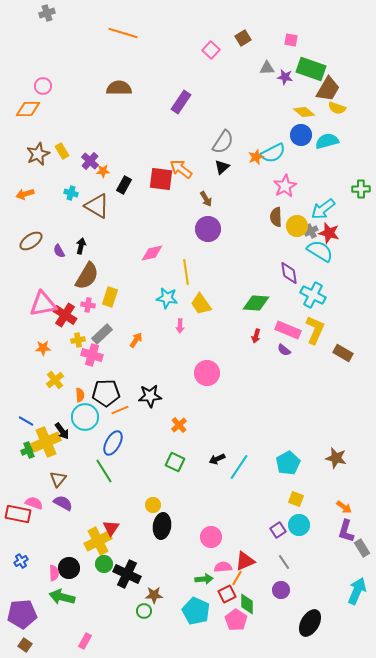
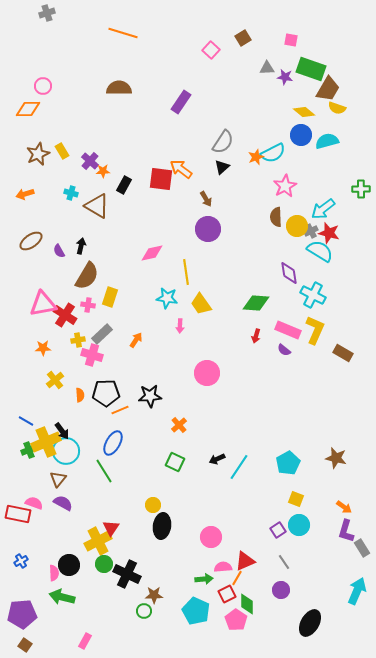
cyan circle at (85, 417): moved 19 px left, 34 px down
black circle at (69, 568): moved 3 px up
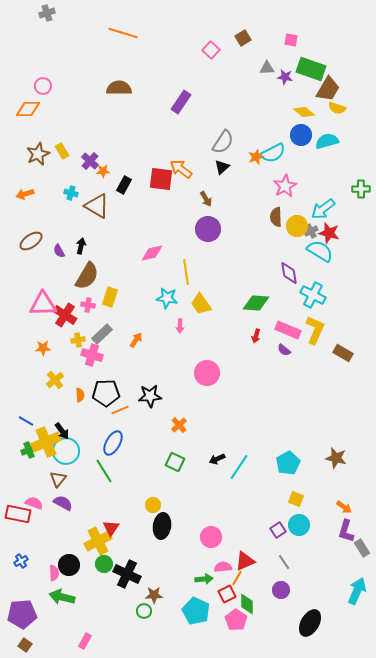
pink triangle at (43, 304): rotated 8 degrees clockwise
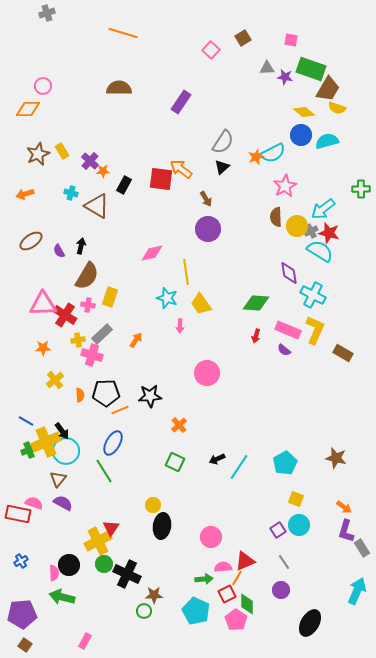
cyan star at (167, 298): rotated 10 degrees clockwise
cyan pentagon at (288, 463): moved 3 px left
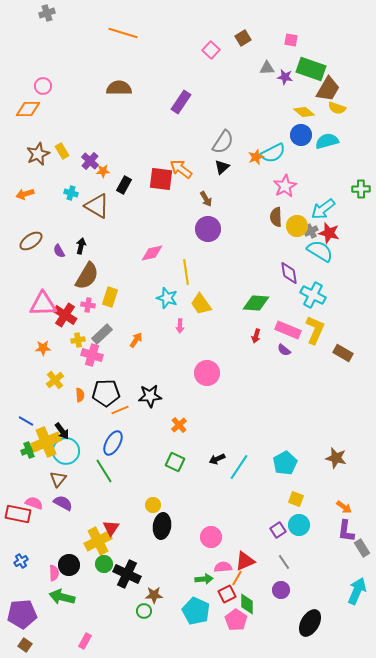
purple L-shape at (346, 531): rotated 10 degrees counterclockwise
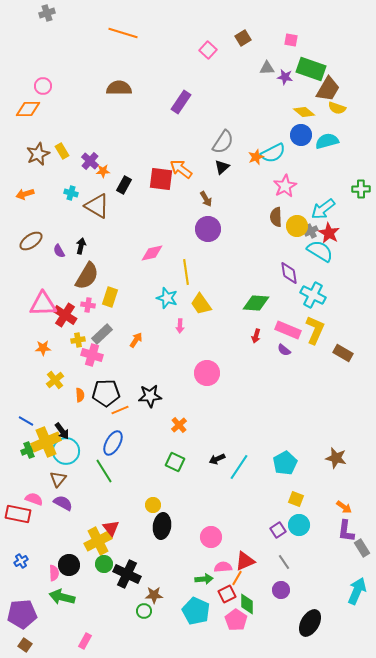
pink square at (211, 50): moved 3 px left
red star at (329, 233): rotated 15 degrees clockwise
pink semicircle at (34, 503): moved 4 px up
red triangle at (111, 528): rotated 12 degrees counterclockwise
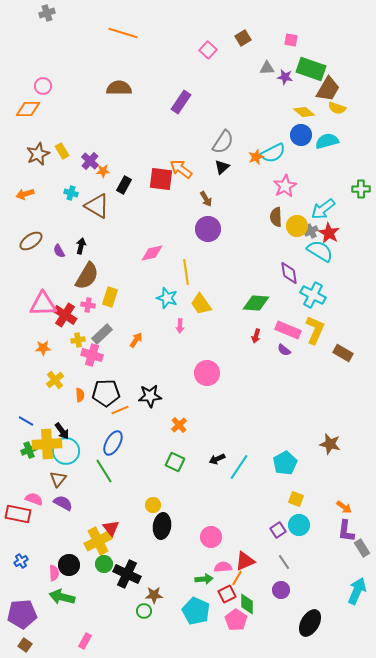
yellow cross at (46, 442): moved 1 px right, 2 px down; rotated 20 degrees clockwise
brown star at (336, 458): moved 6 px left, 14 px up
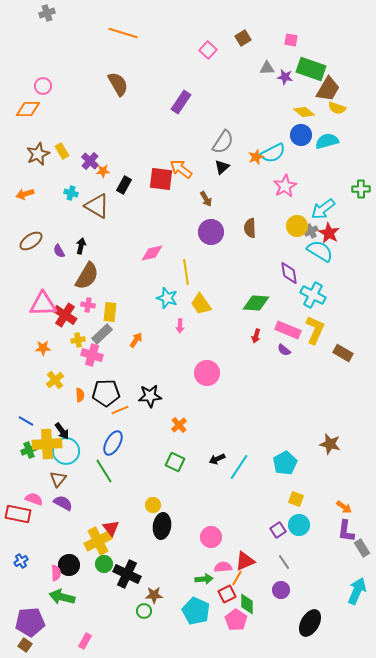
brown semicircle at (119, 88): moved 1 px left, 4 px up; rotated 60 degrees clockwise
brown semicircle at (276, 217): moved 26 px left, 11 px down
purple circle at (208, 229): moved 3 px right, 3 px down
yellow rectangle at (110, 297): moved 15 px down; rotated 12 degrees counterclockwise
pink semicircle at (54, 573): moved 2 px right
purple pentagon at (22, 614): moved 8 px right, 8 px down
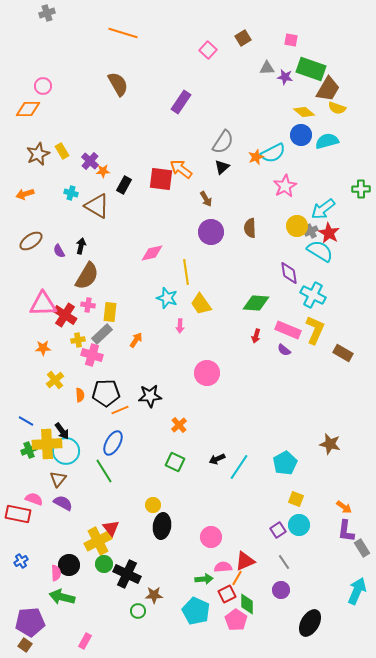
green circle at (144, 611): moved 6 px left
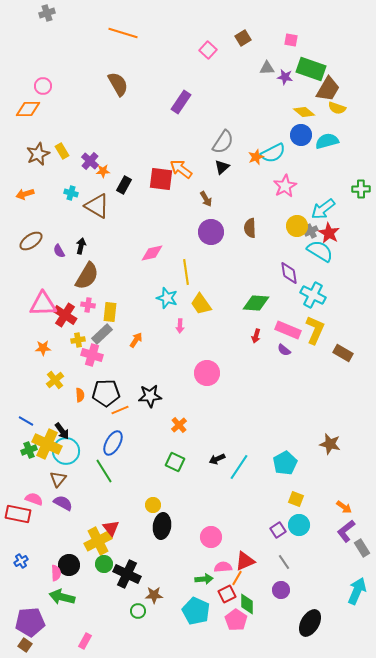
yellow cross at (47, 444): rotated 28 degrees clockwise
purple L-shape at (346, 531): rotated 45 degrees clockwise
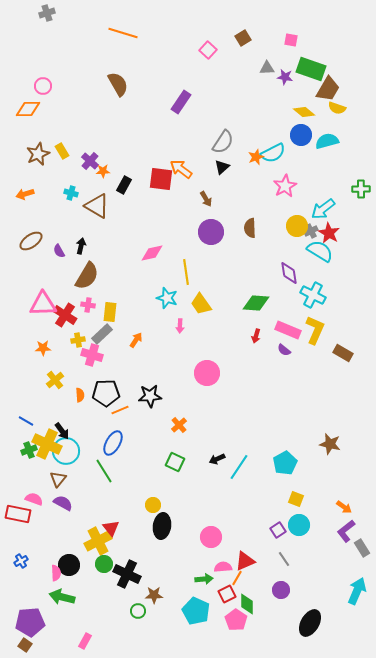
gray line at (284, 562): moved 3 px up
